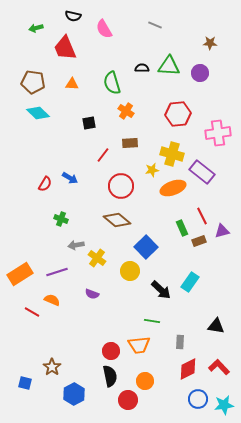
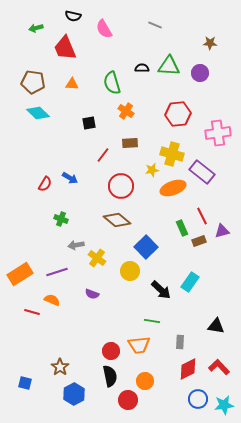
red line at (32, 312): rotated 14 degrees counterclockwise
brown star at (52, 367): moved 8 px right
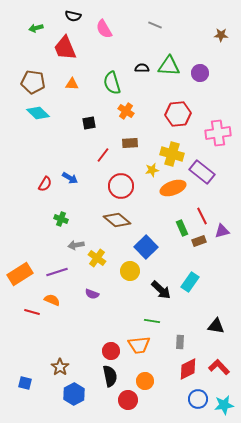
brown star at (210, 43): moved 11 px right, 8 px up
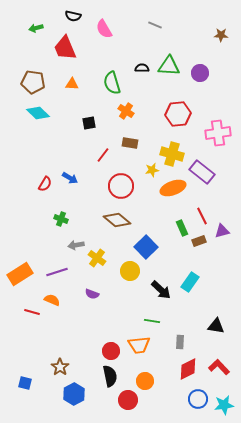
brown rectangle at (130, 143): rotated 14 degrees clockwise
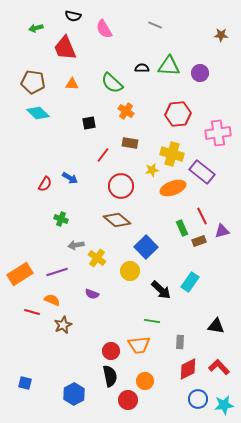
green semicircle at (112, 83): rotated 30 degrees counterclockwise
brown star at (60, 367): moved 3 px right, 42 px up; rotated 12 degrees clockwise
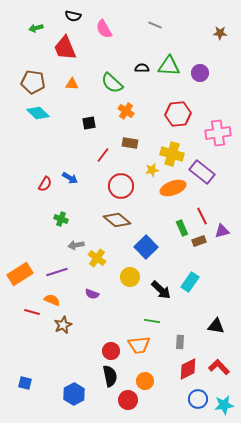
brown star at (221, 35): moved 1 px left, 2 px up
yellow circle at (130, 271): moved 6 px down
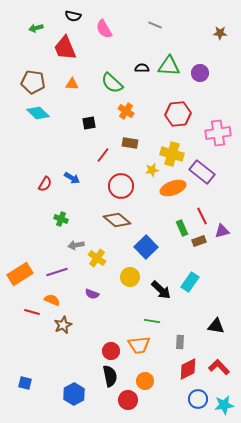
blue arrow at (70, 178): moved 2 px right
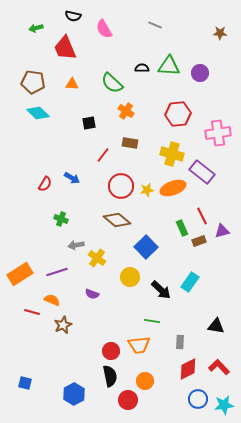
yellow star at (152, 170): moved 5 px left, 20 px down
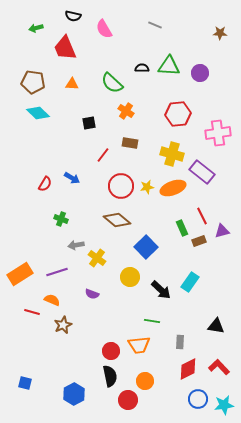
yellow star at (147, 190): moved 3 px up
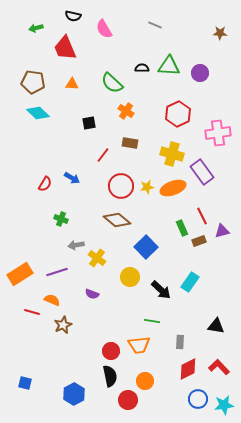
red hexagon at (178, 114): rotated 20 degrees counterclockwise
purple rectangle at (202, 172): rotated 15 degrees clockwise
